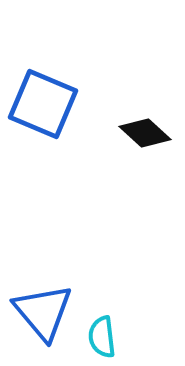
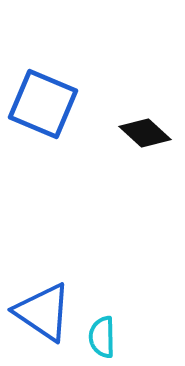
blue triangle: rotated 16 degrees counterclockwise
cyan semicircle: rotated 6 degrees clockwise
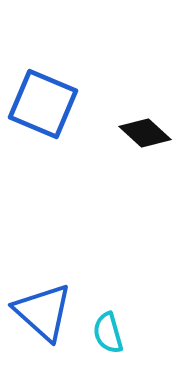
blue triangle: rotated 8 degrees clockwise
cyan semicircle: moved 6 px right, 4 px up; rotated 15 degrees counterclockwise
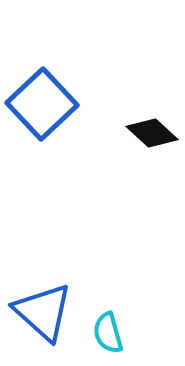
blue square: moved 1 px left; rotated 24 degrees clockwise
black diamond: moved 7 px right
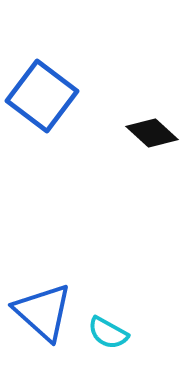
blue square: moved 8 px up; rotated 10 degrees counterclockwise
cyan semicircle: rotated 45 degrees counterclockwise
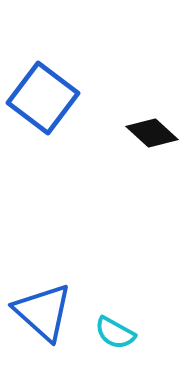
blue square: moved 1 px right, 2 px down
cyan semicircle: moved 7 px right
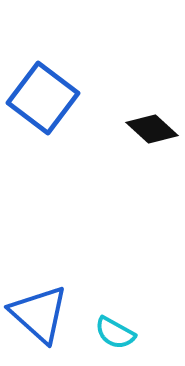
black diamond: moved 4 px up
blue triangle: moved 4 px left, 2 px down
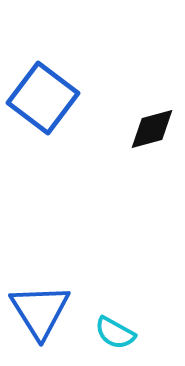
black diamond: rotated 57 degrees counterclockwise
blue triangle: moved 1 px right, 3 px up; rotated 16 degrees clockwise
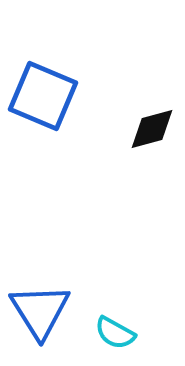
blue square: moved 2 px up; rotated 14 degrees counterclockwise
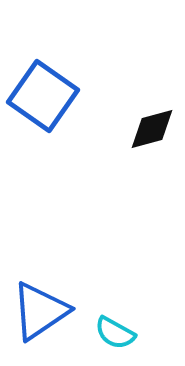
blue square: rotated 12 degrees clockwise
blue triangle: rotated 28 degrees clockwise
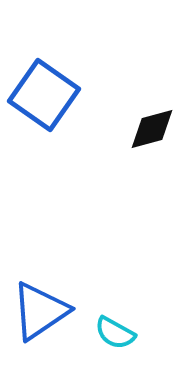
blue square: moved 1 px right, 1 px up
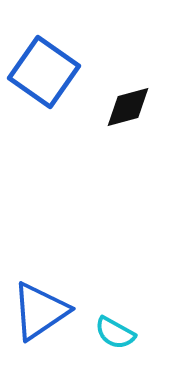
blue square: moved 23 px up
black diamond: moved 24 px left, 22 px up
